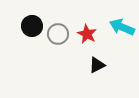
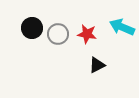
black circle: moved 2 px down
red star: rotated 18 degrees counterclockwise
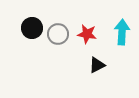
cyan arrow: moved 5 px down; rotated 70 degrees clockwise
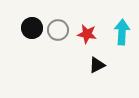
gray circle: moved 4 px up
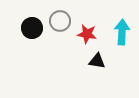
gray circle: moved 2 px right, 9 px up
black triangle: moved 4 px up; rotated 36 degrees clockwise
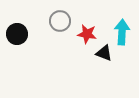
black circle: moved 15 px left, 6 px down
black triangle: moved 7 px right, 8 px up; rotated 12 degrees clockwise
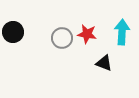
gray circle: moved 2 px right, 17 px down
black circle: moved 4 px left, 2 px up
black triangle: moved 10 px down
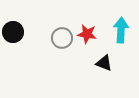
cyan arrow: moved 1 px left, 2 px up
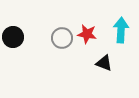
black circle: moved 5 px down
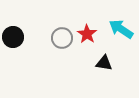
cyan arrow: moved 1 px up; rotated 60 degrees counterclockwise
red star: rotated 24 degrees clockwise
black triangle: rotated 12 degrees counterclockwise
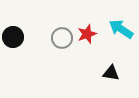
red star: rotated 18 degrees clockwise
black triangle: moved 7 px right, 10 px down
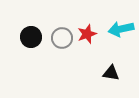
cyan arrow: rotated 45 degrees counterclockwise
black circle: moved 18 px right
